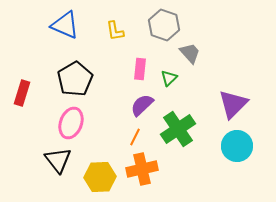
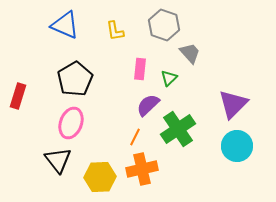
red rectangle: moved 4 px left, 3 px down
purple semicircle: moved 6 px right
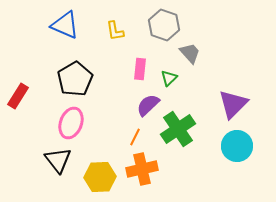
red rectangle: rotated 15 degrees clockwise
